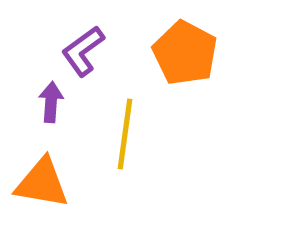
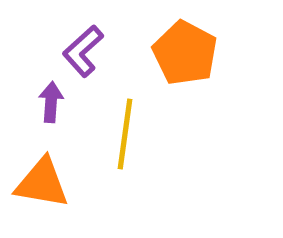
purple L-shape: rotated 6 degrees counterclockwise
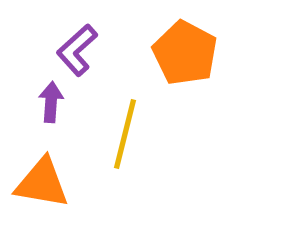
purple L-shape: moved 6 px left, 1 px up
yellow line: rotated 6 degrees clockwise
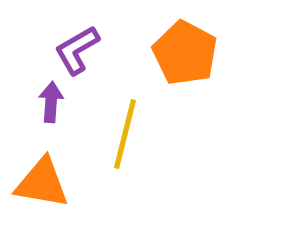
purple L-shape: rotated 12 degrees clockwise
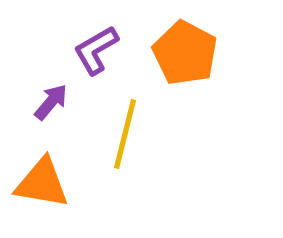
purple L-shape: moved 19 px right
purple arrow: rotated 36 degrees clockwise
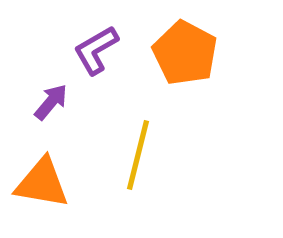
yellow line: moved 13 px right, 21 px down
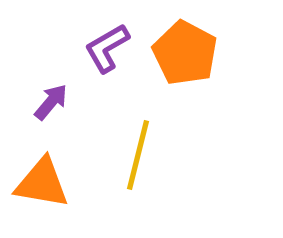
purple L-shape: moved 11 px right, 2 px up
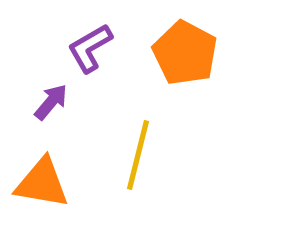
purple L-shape: moved 17 px left
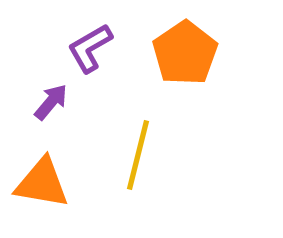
orange pentagon: rotated 10 degrees clockwise
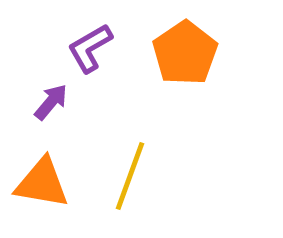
yellow line: moved 8 px left, 21 px down; rotated 6 degrees clockwise
